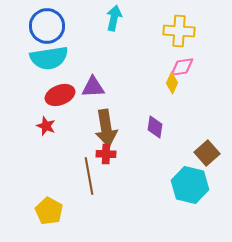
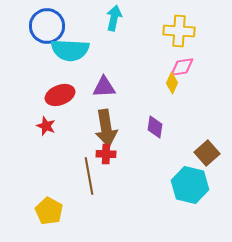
cyan semicircle: moved 21 px right, 8 px up; rotated 12 degrees clockwise
purple triangle: moved 11 px right
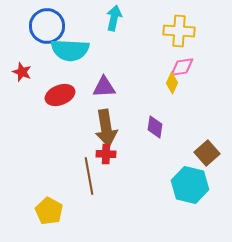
red star: moved 24 px left, 54 px up
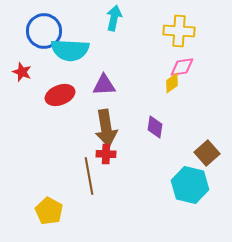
blue circle: moved 3 px left, 5 px down
yellow diamond: rotated 30 degrees clockwise
purple triangle: moved 2 px up
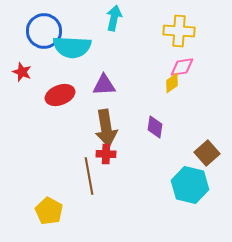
cyan semicircle: moved 2 px right, 3 px up
